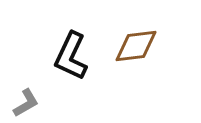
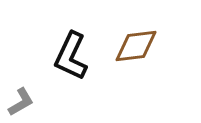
gray L-shape: moved 5 px left, 1 px up
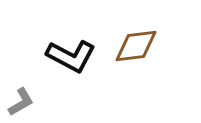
black L-shape: rotated 87 degrees counterclockwise
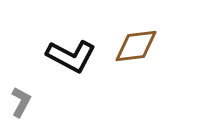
gray L-shape: rotated 32 degrees counterclockwise
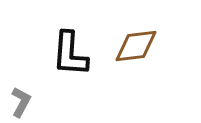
black L-shape: moved 1 px left, 2 px up; rotated 66 degrees clockwise
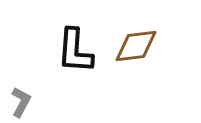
black L-shape: moved 5 px right, 3 px up
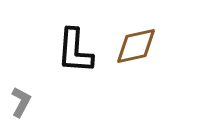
brown diamond: rotated 6 degrees counterclockwise
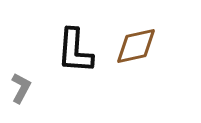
gray L-shape: moved 14 px up
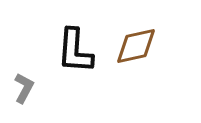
gray L-shape: moved 3 px right
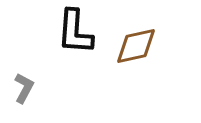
black L-shape: moved 19 px up
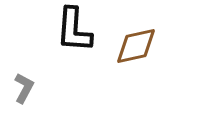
black L-shape: moved 1 px left, 2 px up
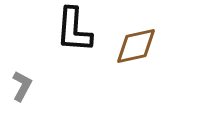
gray L-shape: moved 2 px left, 2 px up
